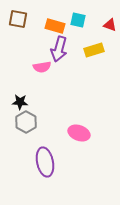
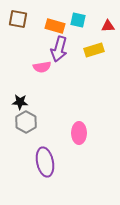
red triangle: moved 2 px left, 1 px down; rotated 24 degrees counterclockwise
pink ellipse: rotated 70 degrees clockwise
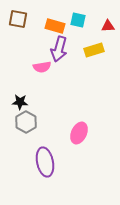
pink ellipse: rotated 25 degrees clockwise
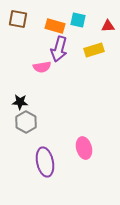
pink ellipse: moved 5 px right, 15 px down; rotated 40 degrees counterclockwise
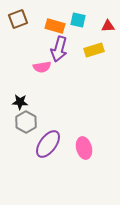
brown square: rotated 30 degrees counterclockwise
purple ellipse: moved 3 px right, 18 px up; rotated 48 degrees clockwise
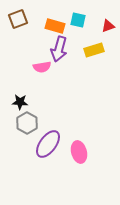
red triangle: rotated 16 degrees counterclockwise
gray hexagon: moved 1 px right, 1 px down
pink ellipse: moved 5 px left, 4 px down
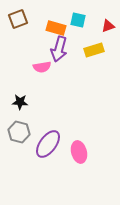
orange rectangle: moved 1 px right, 2 px down
gray hexagon: moved 8 px left, 9 px down; rotated 15 degrees counterclockwise
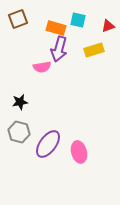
black star: rotated 14 degrees counterclockwise
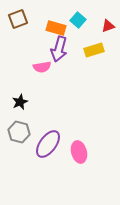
cyan square: rotated 28 degrees clockwise
black star: rotated 14 degrees counterclockwise
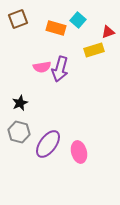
red triangle: moved 6 px down
purple arrow: moved 1 px right, 20 px down
black star: moved 1 px down
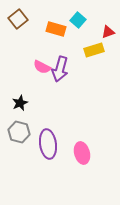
brown square: rotated 18 degrees counterclockwise
orange rectangle: moved 1 px down
pink semicircle: rotated 36 degrees clockwise
purple ellipse: rotated 44 degrees counterclockwise
pink ellipse: moved 3 px right, 1 px down
